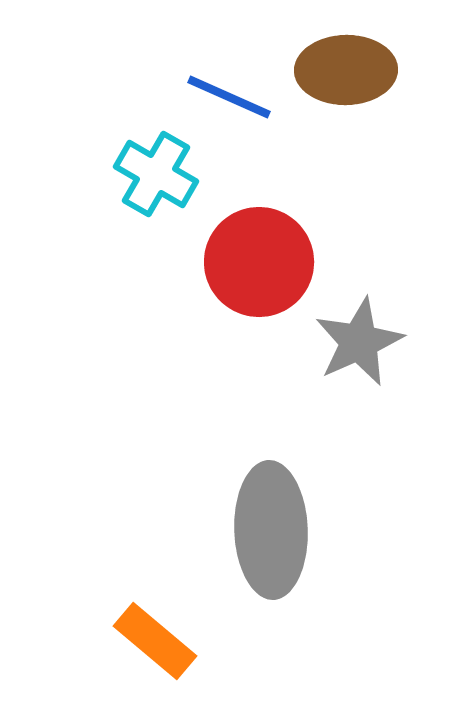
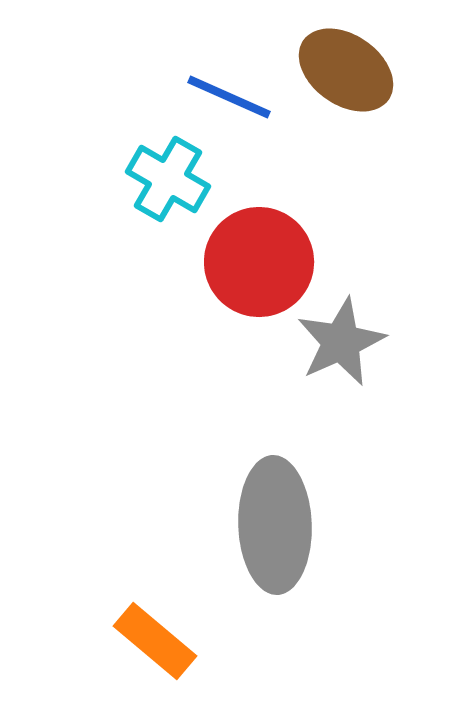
brown ellipse: rotated 36 degrees clockwise
cyan cross: moved 12 px right, 5 px down
gray star: moved 18 px left
gray ellipse: moved 4 px right, 5 px up
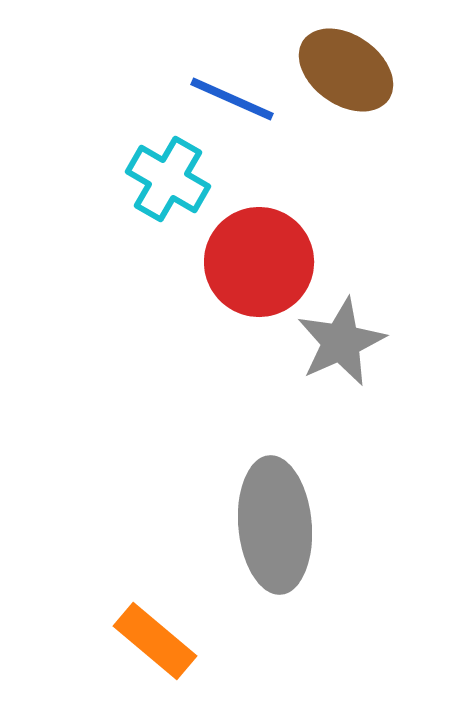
blue line: moved 3 px right, 2 px down
gray ellipse: rotated 3 degrees counterclockwise
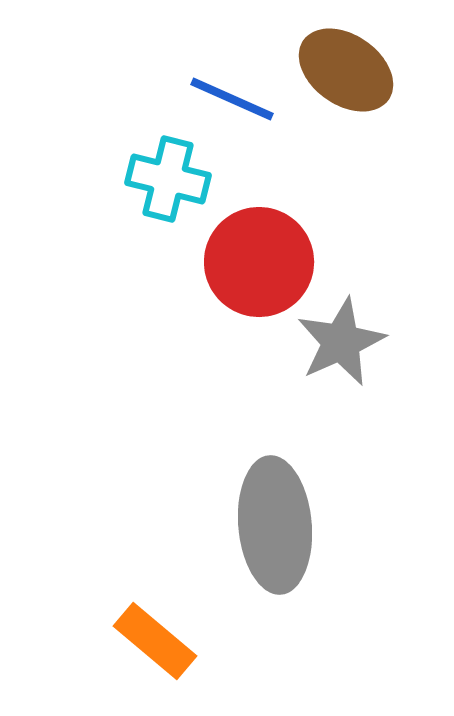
cyan cross: rotated 16 degrees counterclockwise
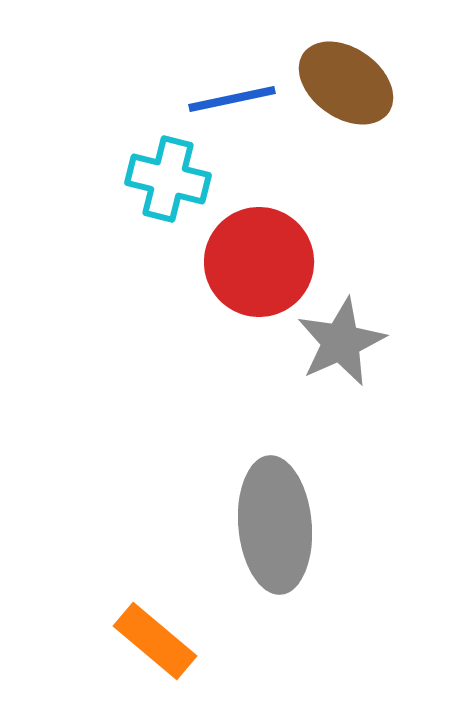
brown ellipse: moved 13 px down
blue line: rotated 36 degrees counterclockwise
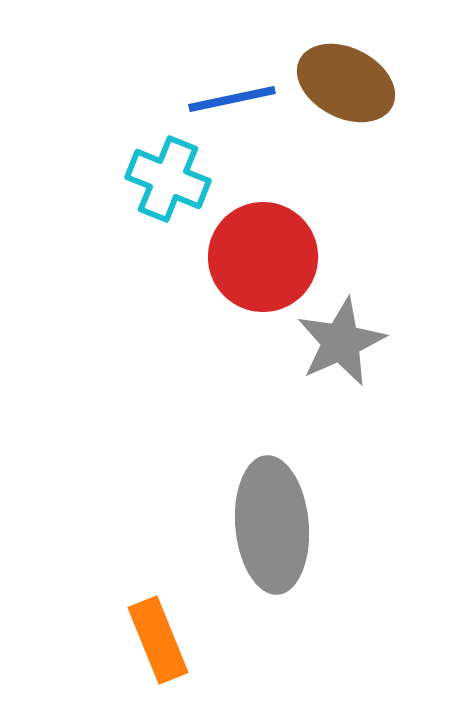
brown ellipse: rotated 8 degrees counterclockwise
cyan cross: rotated 8 degrees clockwise
red circle: moved 4 px right, 5 px up
gray ellipse: moved 3 px left
orange rectangle: moved 3 px right, 1 px up; rotated 28 degrees clockwise
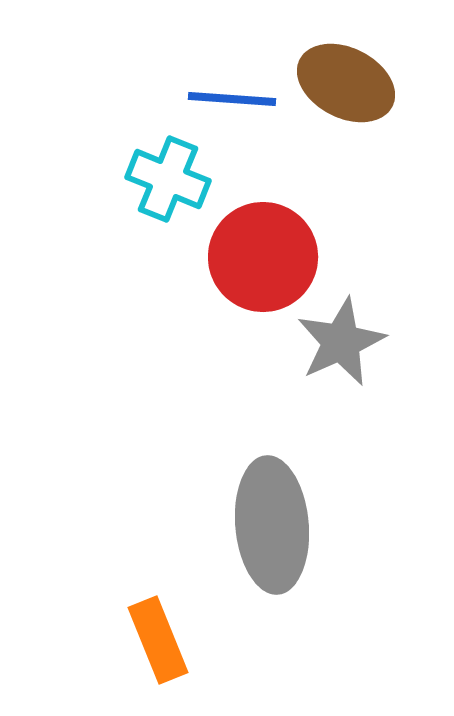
blue line: rotated 16 degrees clockwise
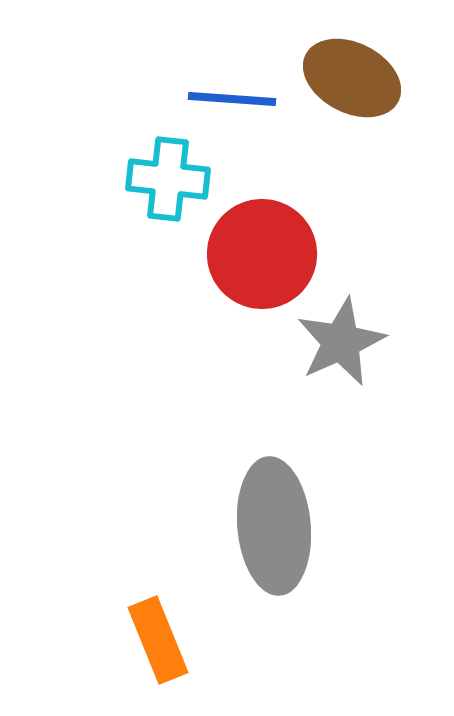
brown ellipse: moved 6 px right, 5 px up
cyan cross: rotated 16 degrees counterclockwise
red circle: moved 1 px left, 3 px up
gray ellipse: moved 2 px right, 1 px down
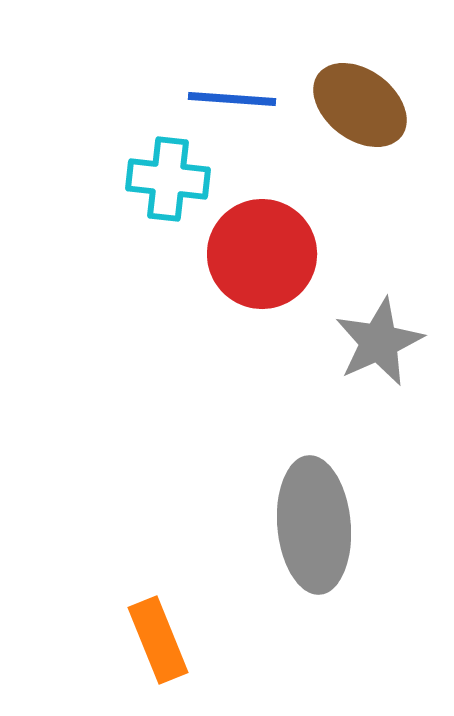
brown ellipse: moved 8 px right, 27 px down; rotated 10 degrees clockwise
gray star: moved 38 px right
gray ellipse: moved 40 px right, 1 px up
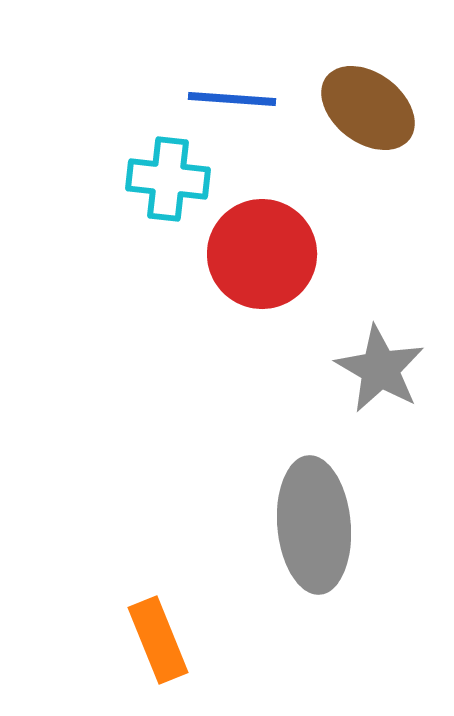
brown ellipse: moved 8 px right, 3 px down
gray star: moved 1 px right, 27 px down; rotated 18 degrees counterclockwise
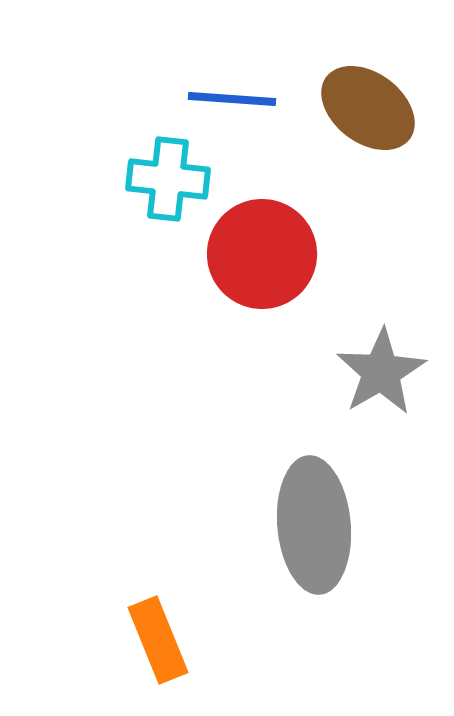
gray star: moved 1 px right, 3 px down; rotated 12 degrees clockwise
